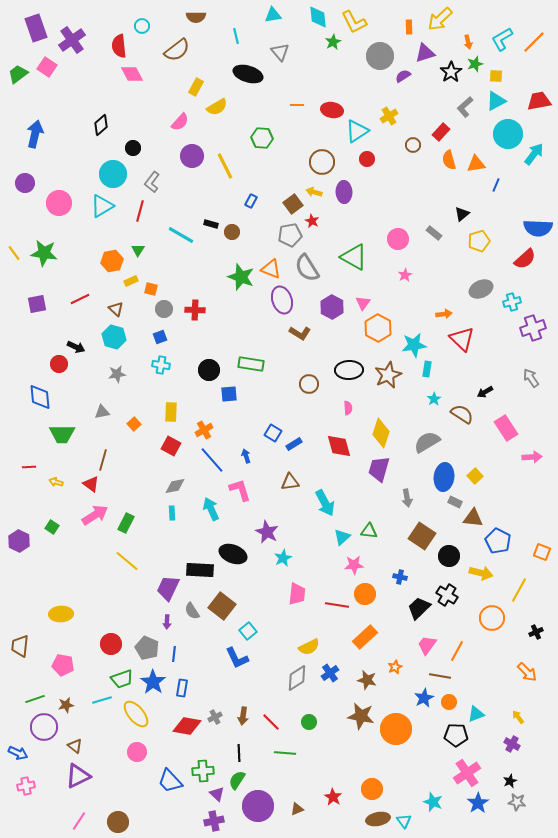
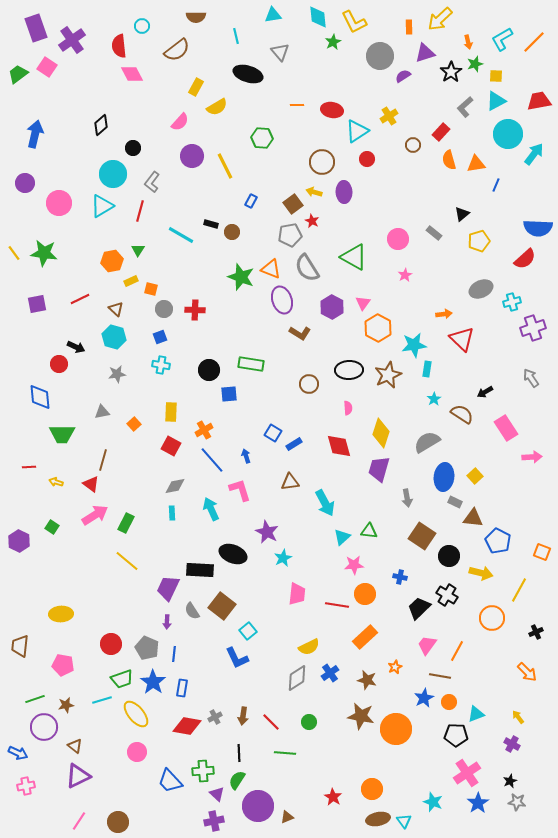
brown triangle at (297, 809): moved 10 px left, 8 px down
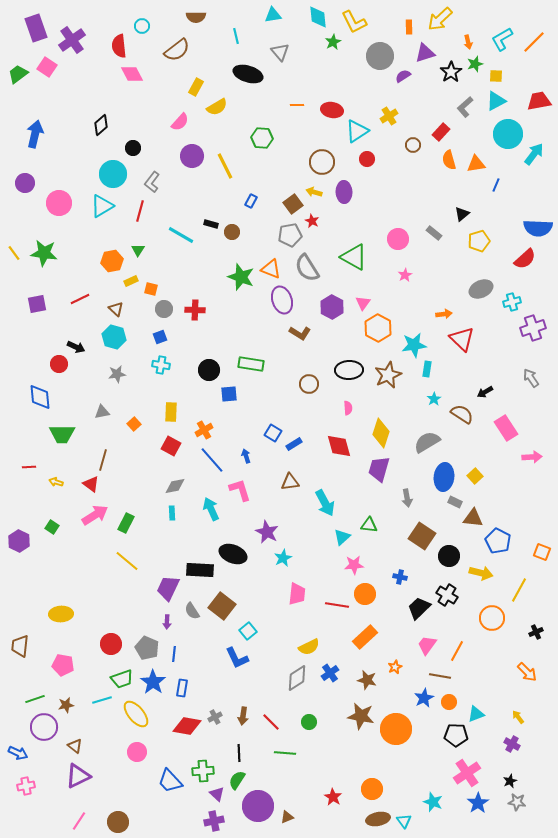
green triangle at (369, 531): moved 6 px up
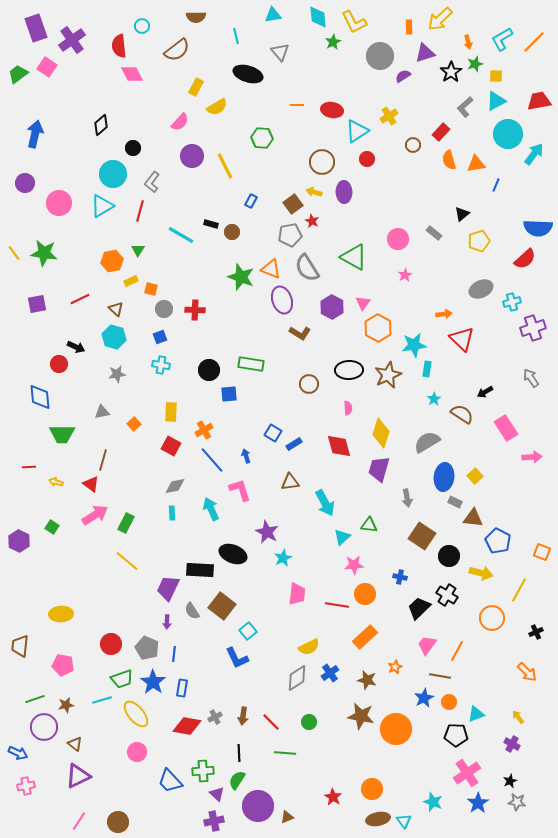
brown triangle at (75, 746): moved 2 px up
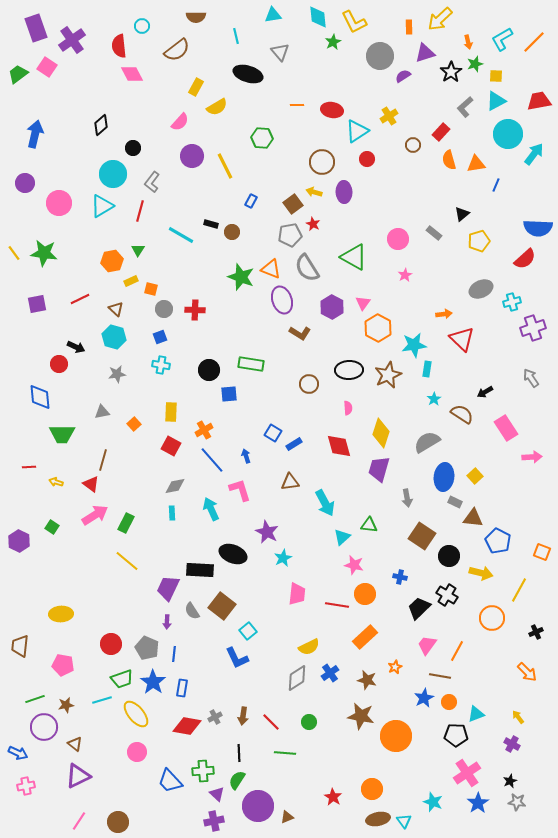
red star at (312, 221): moved 1 px right, 3 px down
pink star at (354, 565): rotated 18 degrees clockwise
orange circle at (396, 729): moved 7 px down
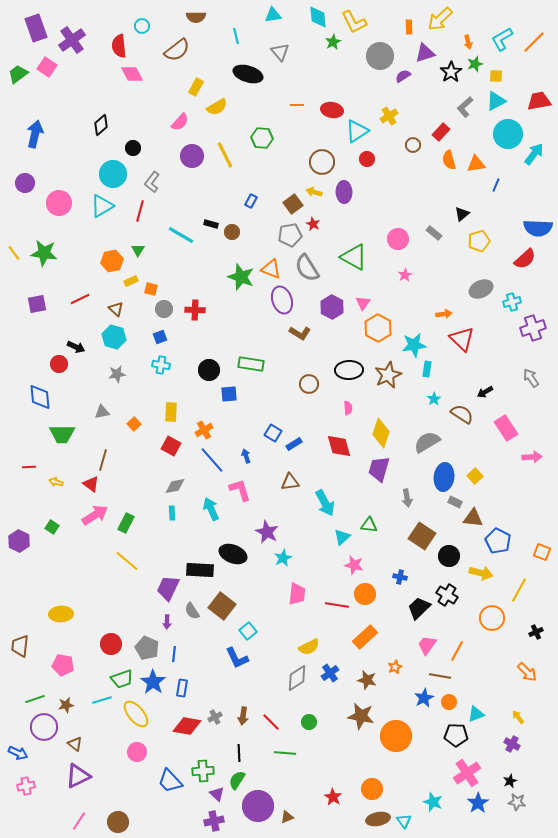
yellow line at (225, 166): moved 11 px up
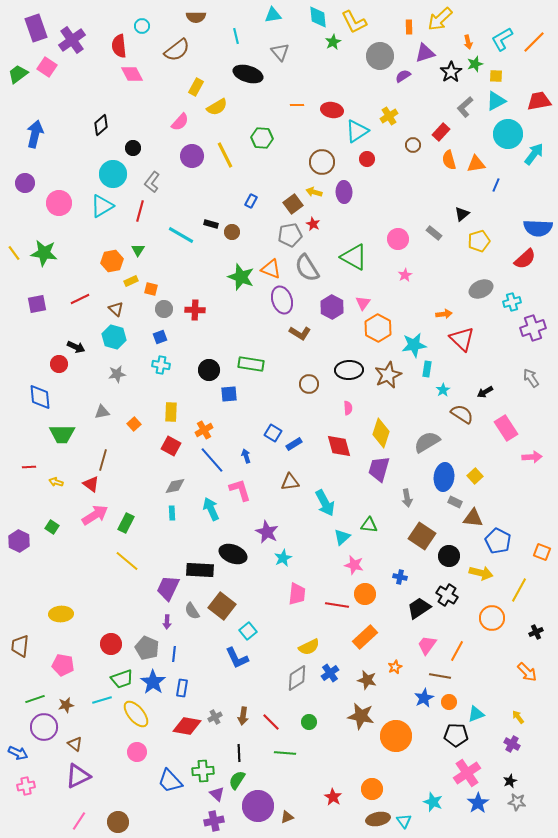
cyan star at (434, 399): moved 9 px right, 9 px up
black trapezoid at (419, 608): rotated 10 degrees clockwise
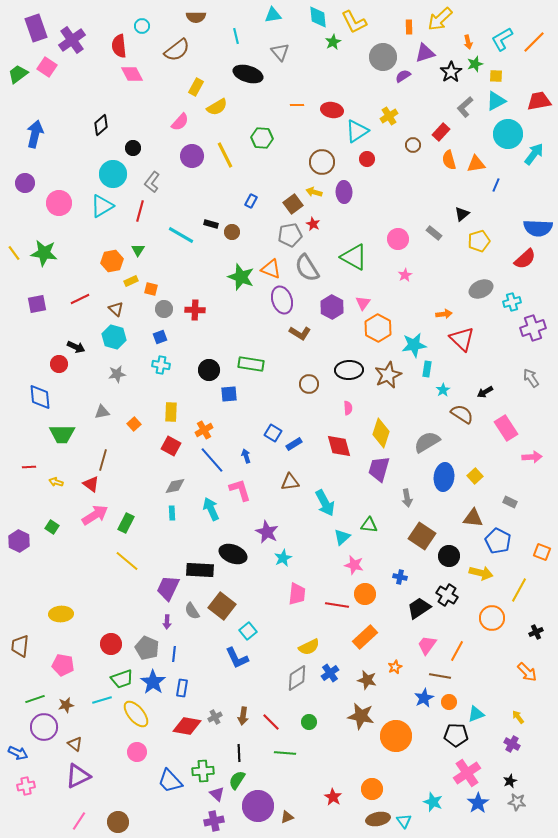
gray circle at (380, 56): moved 3 px right, 1 px down
gray rectangle at (455, 502): moved 55 px right
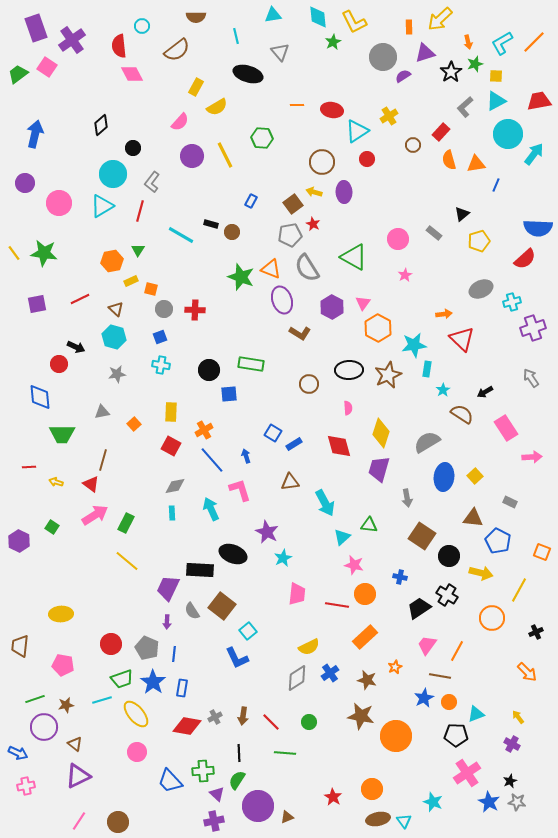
cyan L-shape at (502, 39): moved 4 px down
blue star at (478, 803): moved 11 px right, 1 px up; rotated 10 degrees counterclockwise
